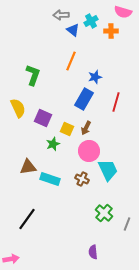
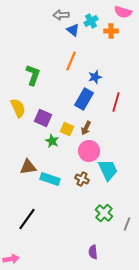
green star: moved 1 px left, 3 px up; rotated 24 degrees counterclockwise
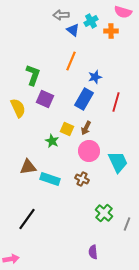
purple square: moved 2 px right, 19 px up
cyan trapezoid: moved 10 px right, 8 px up
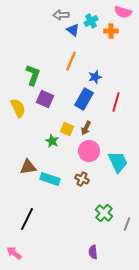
black line: rotated 10 degrees counterclockwise
pink arrow: moved 3 px right, 6 px up; rotated 133 degrees counterclockwise
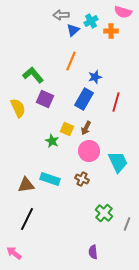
blue triangle: rotated 40 degrees clockwise
green L-shape: rotated 60 degrees counterclockwise
brown triangle: moved 2 px left, 18 px down
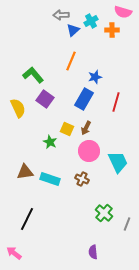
orange cross: moved 1 px right, 1 px up
purple square: rotated 12 degrees clockwise
green star: moved 2 px left, 1 px down
brown triangle: moved 1 px left, 13 px up
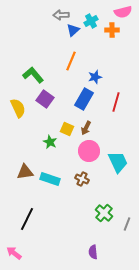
pink semicircle: rotated 30 degrees counterclockwise
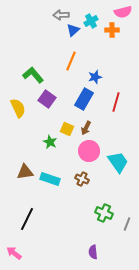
purple square: moved 2 px right
cyan trapezoid: rotated 10 degrees counterclockwise
green cross: rotated 18 degrees counterclockwise
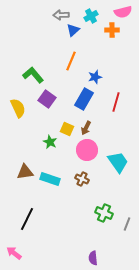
cyan cross: moved 5 px up
pink circle: moved 2 px left, 1 px up
purple semicircle: moved 6 px down
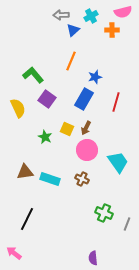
green star: moved 5 px left, 5 px up
